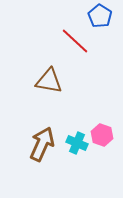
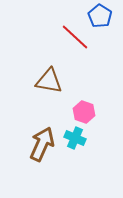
red line: moved 4 px up
pink hexagon: moved 18 px left, 23 px up
cyan cross: moved 2 px left, 5 px up
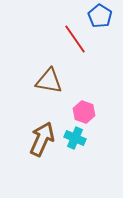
red line: moved 2 px down; rotated 12 degrees clockwise
brown arrow: moved 5 px up
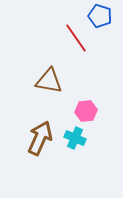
blue pentagon: rotated 15 degrees counterclockwise
red line: moved 1 px right, 1 px up
pink hexagon: moved 2 px right, 1 px up; rotated 25 degrees counterclockwise
brown arrow: moved 2 px left, 1 px up
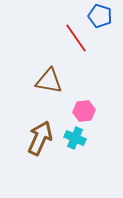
pink hexagon: moved 2 px left
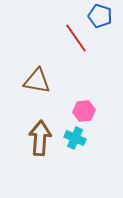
brown triangle: moved 12 px left
brown arrow: rotated 20 degrees counterclockwise
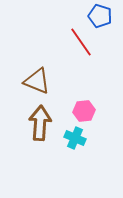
red line: moved 5 px right, 4 px down
brown triangle: rotated 12 degrees clockwise
brown arrow: moved 15 px up
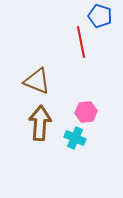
red line: rotated 24 degrees clockwise
pink hexagon: moved 2 px right, 1 px down
